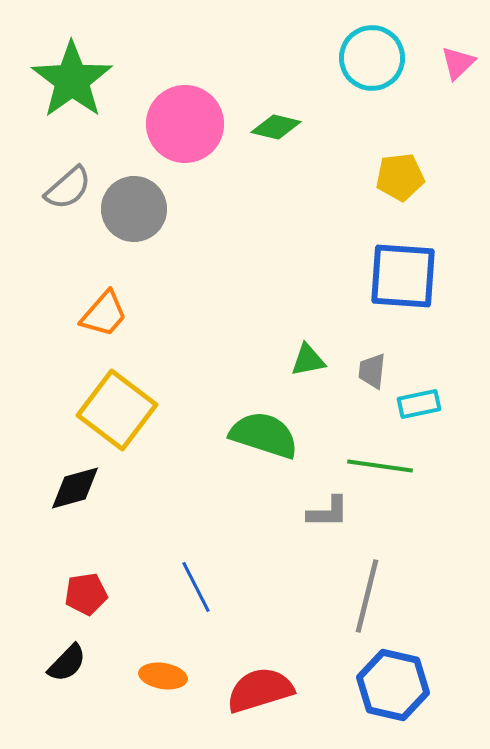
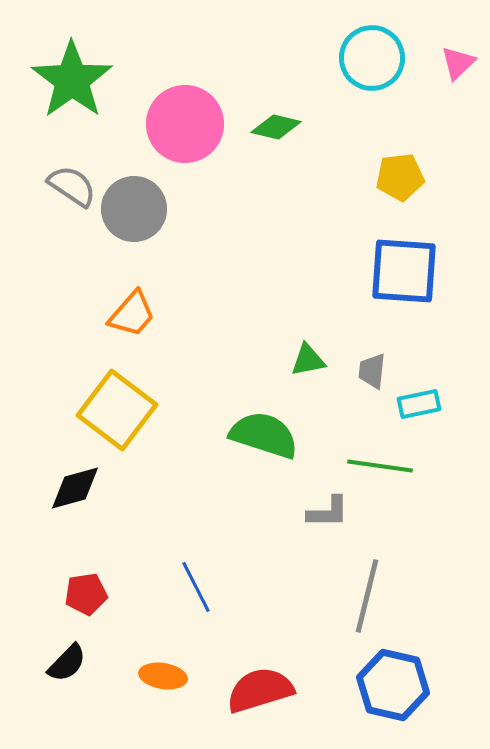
gray semicircle: moved 4 px right, 2 px up; rotated 105 degrees counterclockwise
blue square: moved 1 px right, 5 px up
orange trapezoid: moved 28 px right
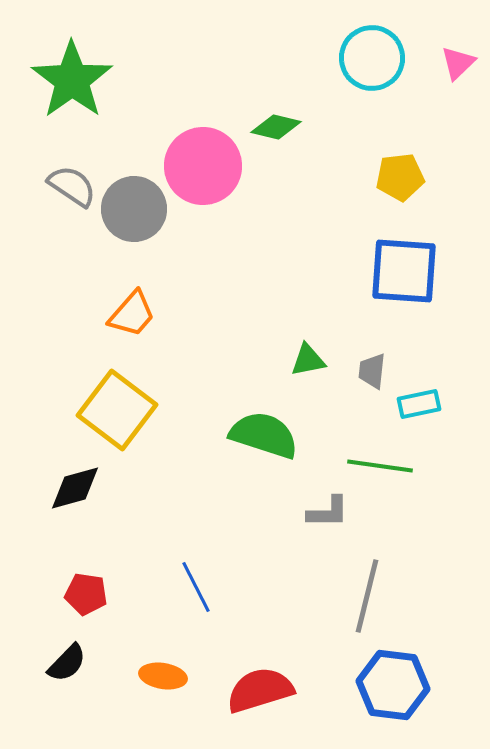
pink circle: moved 18 px right, 42 px down
red pentagon: rotated 18 degrees clockwise
blue hexagon: rotated 6 degrees counterclockwise
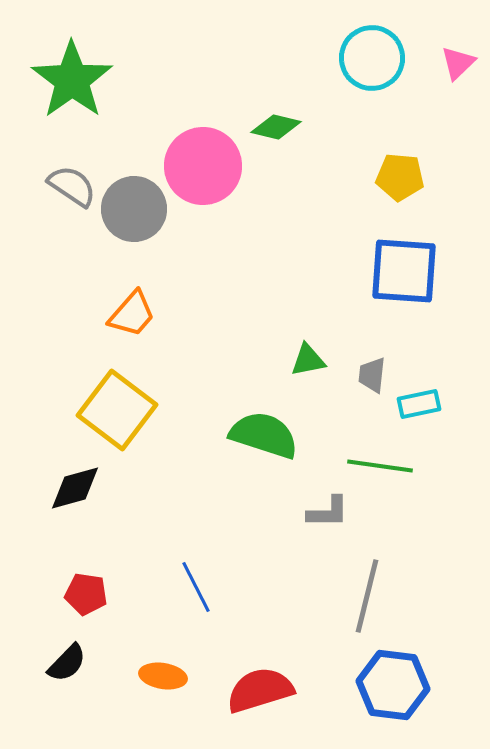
yellow pentagon: rotated 12 degrees clockwise
gray trapezoid: moved 4 px down
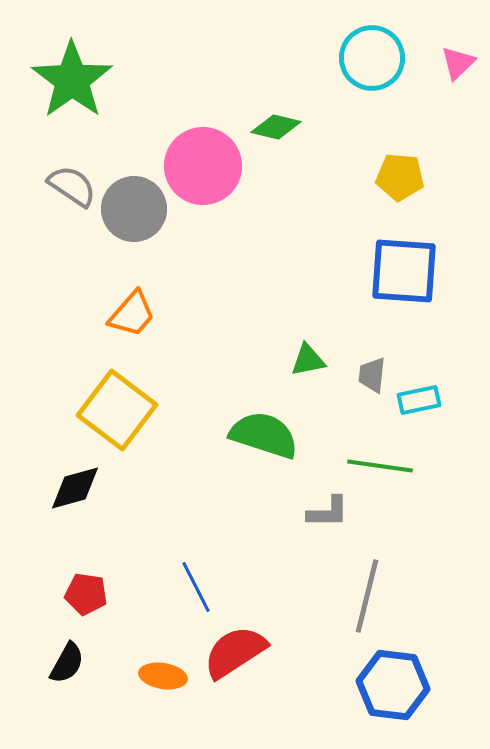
cyan rectangle: moved 4 px up
black semicircle: rotated 15 degrees counterclockwise
red semicircle: moved 25 px left, 38 px up; rotated 16 degrees counterclockwise
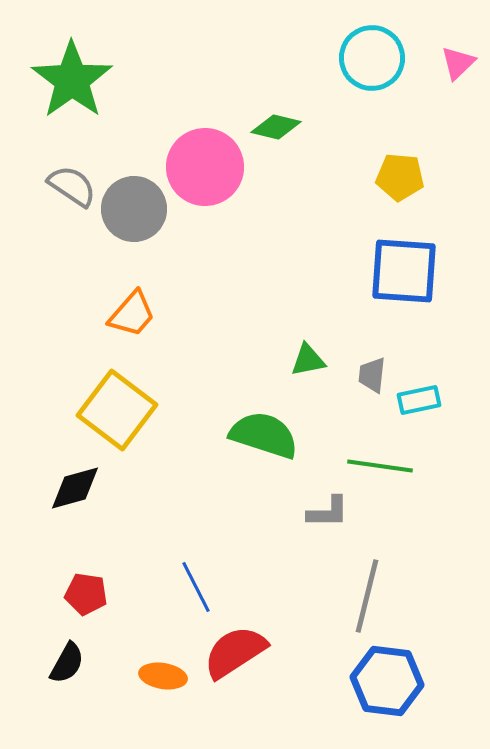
pink circle: moved 2 px right, 1 px down
blue hexagon: moved 6 px left, 4 px up
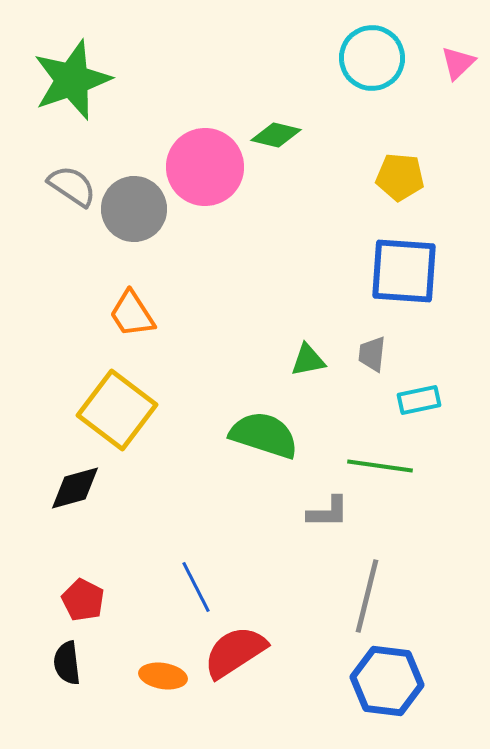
green star: rotated 16 degrees clockwise
green diamond: moved 8 px down
orange trapezoid: rotated 106 degrees clockwise
gray trapezoid: moved 21 px up
red pentagon: moved 3 px left, 6 px down; rotated 18 degrees clockwise
black semicircle: rotated 144 degrees clockwise
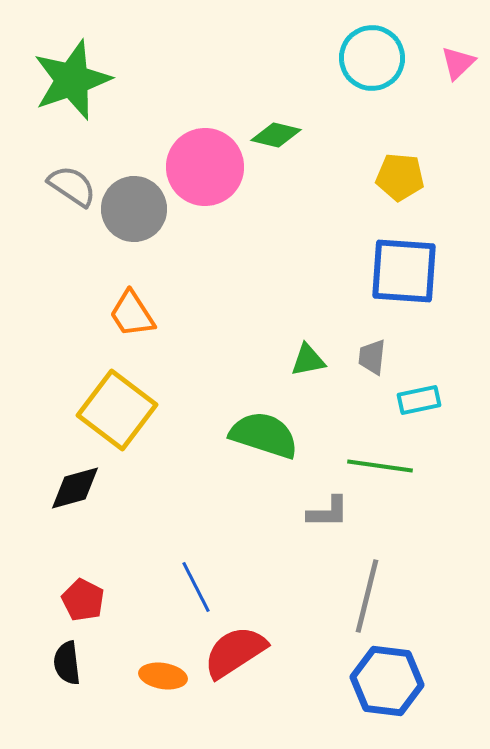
gray trapezoid: moved 3 px down
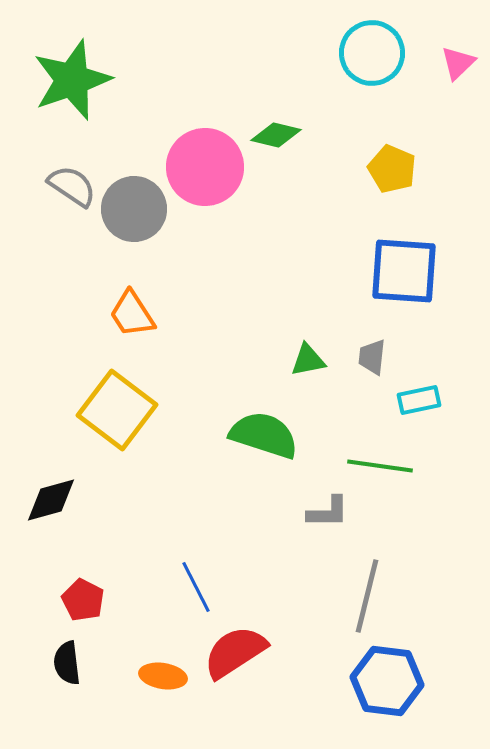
cyan circle: moved 5 px up
yellow pentagon: moved 8 px left, 8 px up; rotated 18 degrees clockwise
black diamond: moved 24 px left, 12 px down
